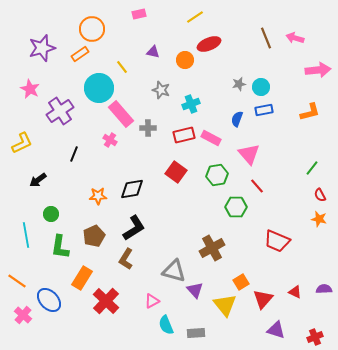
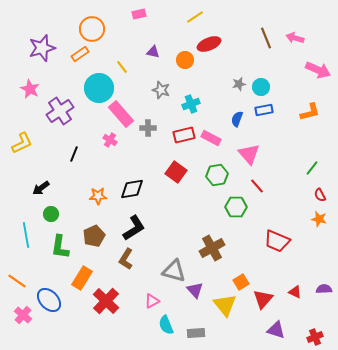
pink arrow at (318, 70): rotated 30 degrees clockwise
black arrow at (38, 180): moved 3 px right, 8 px down
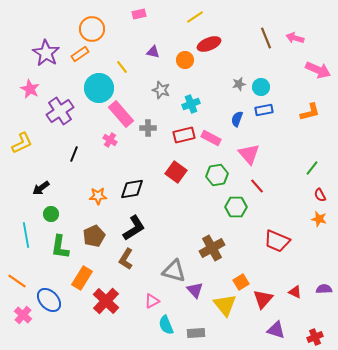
purple star at (42, 48): moved 4 px right, 5 px down; rotated 24 degrees counterclockwise
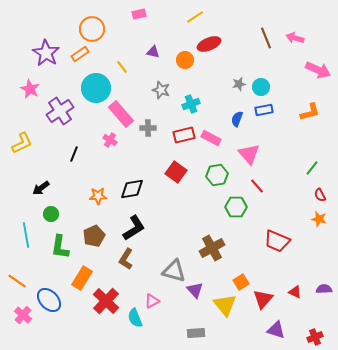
cyan circle at (99, 88): moved 3 px left
cyan semicircle at (166, 325): moved 31 px left, 7 px up
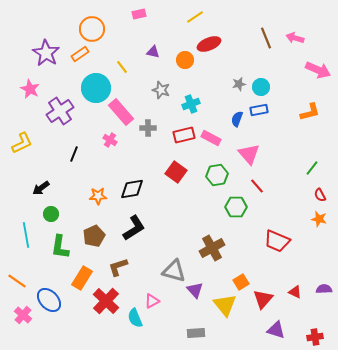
blue rectangle at (264, 110): moved 5 px left
pink rectangle at (121, 114): moved 2 px up
brown L-shape at (126, 259): moved 8 px left, 8 px down; rotated 40 degrees clockwise
red cross at (315, 337): rotated 14 degrees clockwise
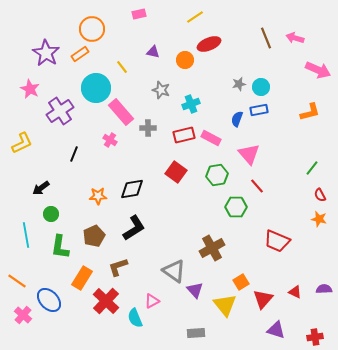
gray triangle at (174, 271): rotated 20 degrees clockwise
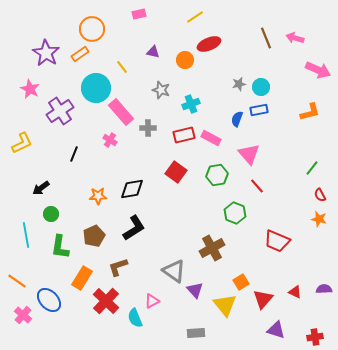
green hexagon at (236, 207): moved 1 px left, 6 px down; rotated 20 degrees clockwise
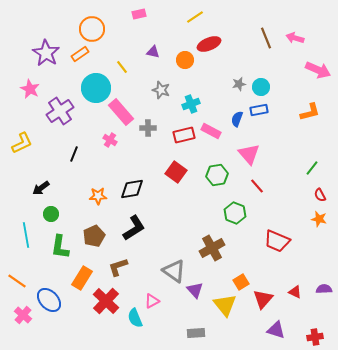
pink rectangle at (211, 138): moved 7 px up
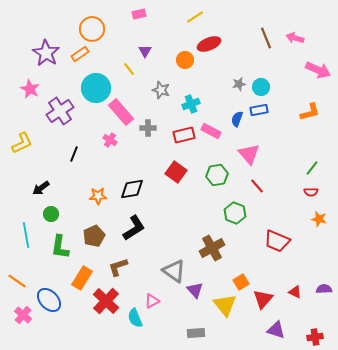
purple triangle at (153, 52): moved 8 px left, 1 px up; rotated 48 degrees clockwise
yellow line at (122, 67): moved 7 px right, 2 px down
red semicircle at (320, 195): moved 9 px left, 3 px up; rotated 64 degrees counterclockwise
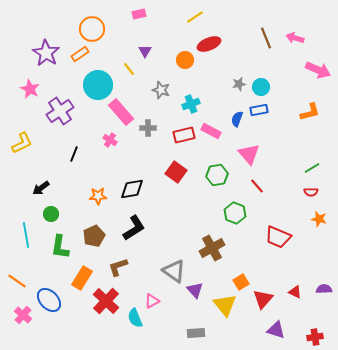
cyan circle at (96, 88): moved 2 px right, 3 px up
green line at (312, 168): rotated 21 degrees clockwise
red trapezoid at (277, 241): moved 1 px right, 4 px up
